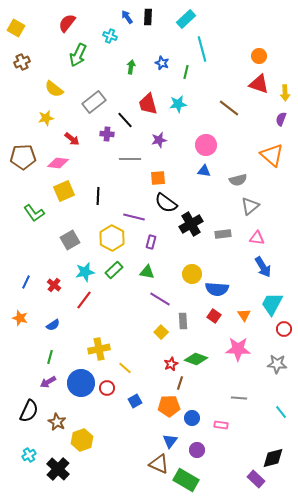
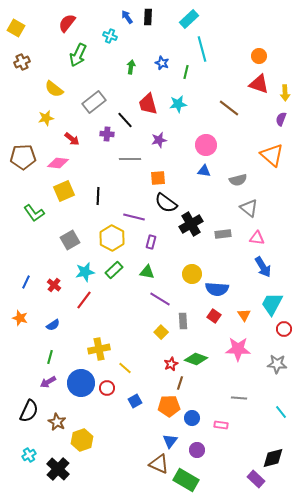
cyan rectangle at (186, 19): moved 3 px right
gray triangle at (250, 206): moved 1 px left, 2 px down; rotated 42 degrees counterclockwise
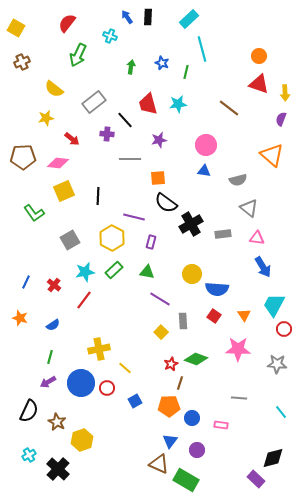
cyan trapezoid at (272, 304): moved 2 px right, 1 px down
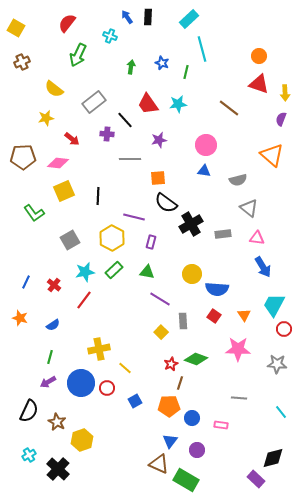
red trapezoid at (148, 104): rotated 20 degrees counterclockwise
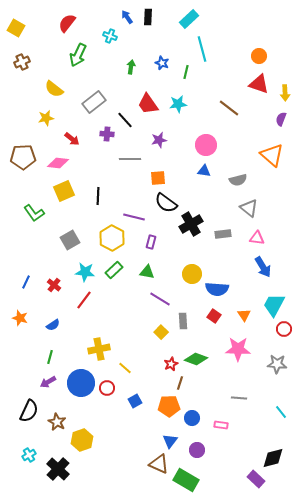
cyan star at (85, 272): rotated 18 degrees clockwise
